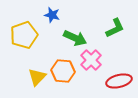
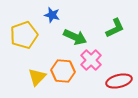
green arrow: moved 1 px up
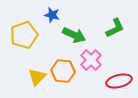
green arrow: moved 1 px left, 2 px up
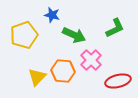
red ellipse: moved 1 px left
